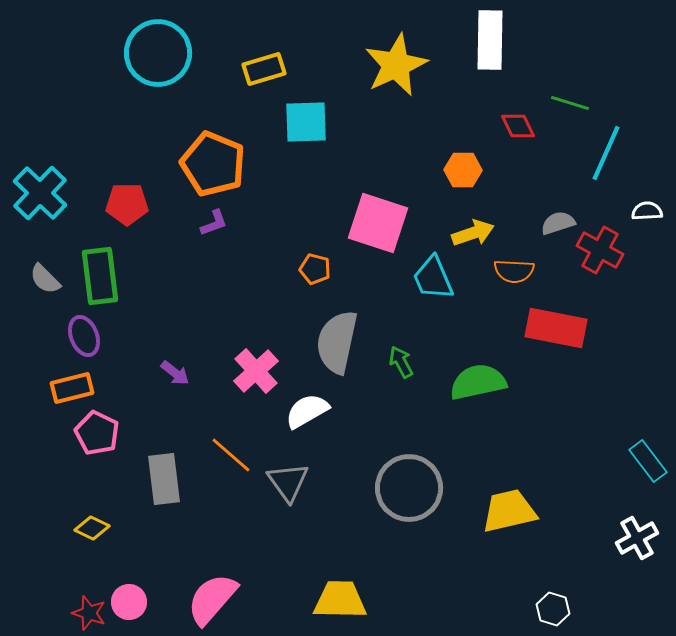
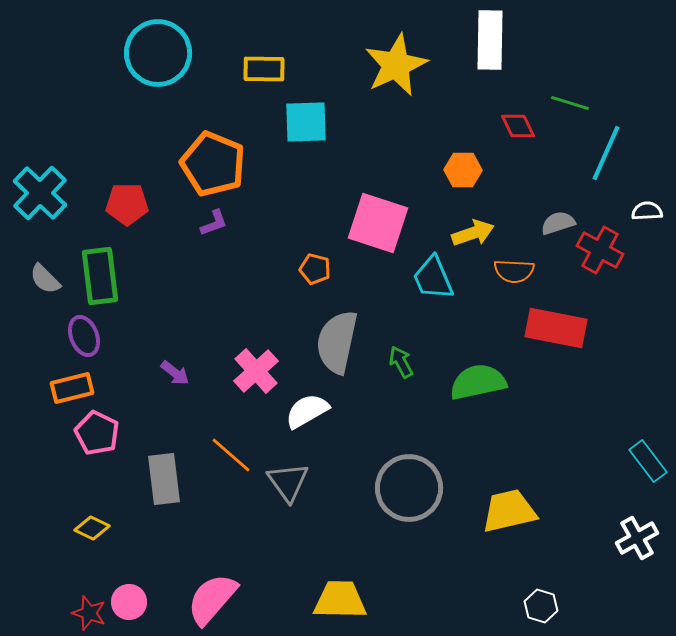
yellow rectangle at (264, 69): rotated 18 degrees clockwise
white hexagon at (553, 609): moved 12 px left, 3 px up
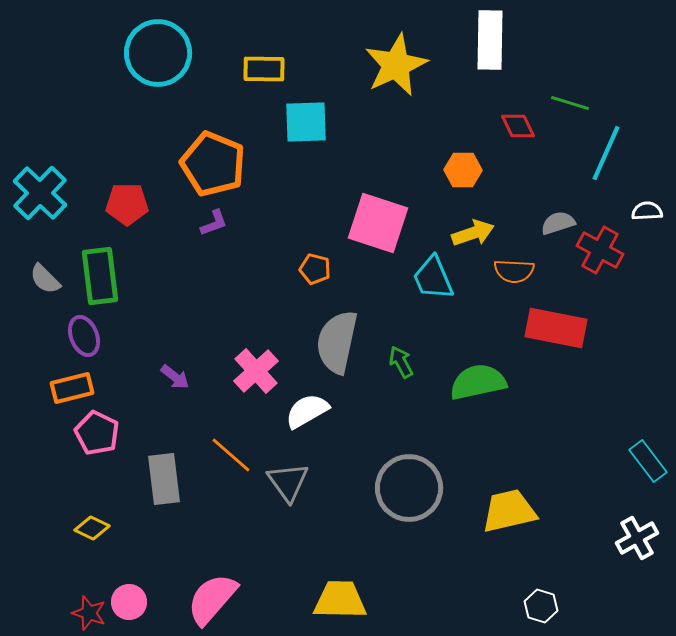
purple arrow at (175, 373): moved 4 px down
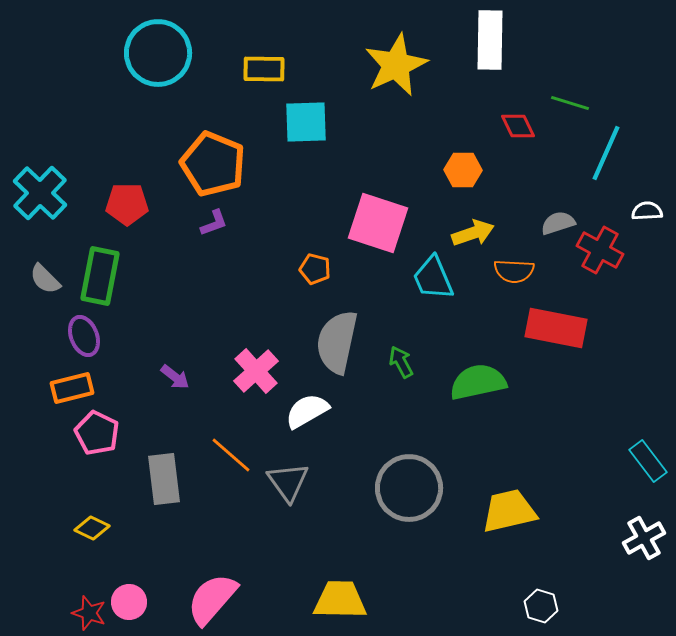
green rectangle at (100, 276): rotated 18 degrees clockwise
white cross at (637, 538): moved 7 px right
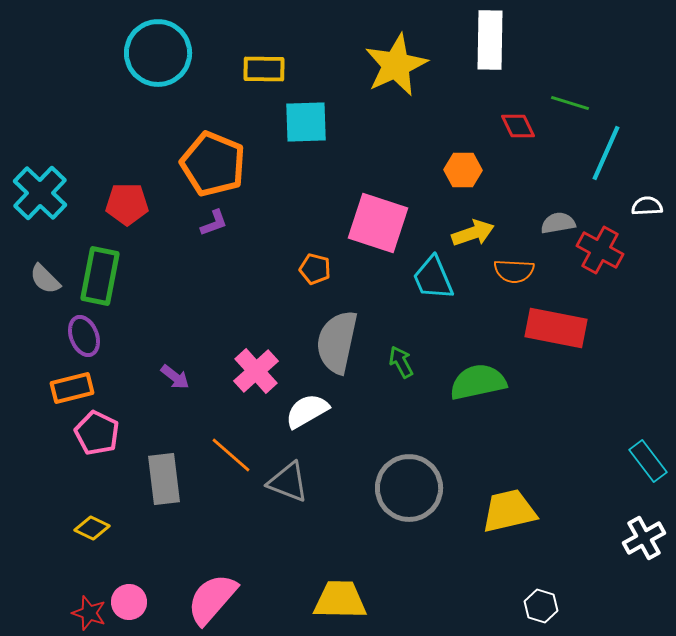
white semicircle at (647, 211): moved 5 px up
gray semicircle at (558, 223): rotated 8 degrees clockwise
gray triangle at (288, 482): rotated 33 degrees counterclockwise
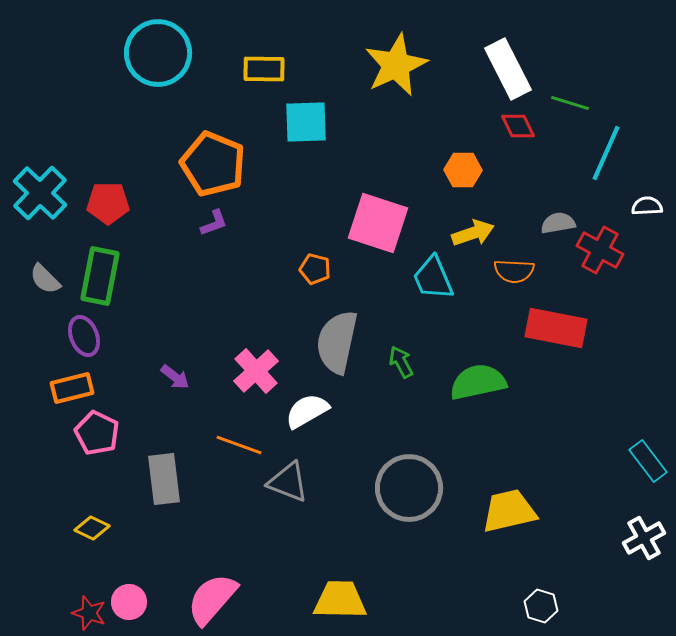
white rectangle at (490, 40): moved 18 px right, 29 px down; rotated 28 degrees counterclockwise
red pentagon at (127, 204): moved 19 px left, 1 px up
orange line at (231, 455): moved 8 px right, 10 px up; rotated 21 degrees counterclockwise
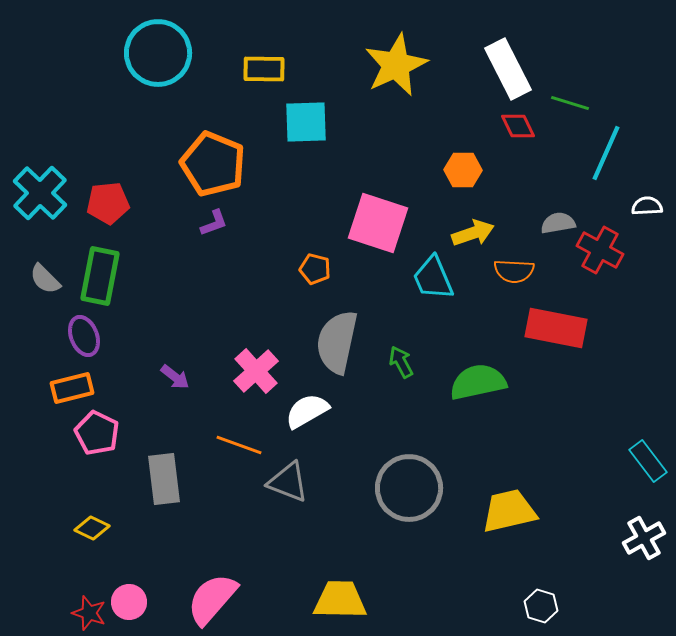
red pentagon at (108, 203): rotated 6 degrees counterclockwise
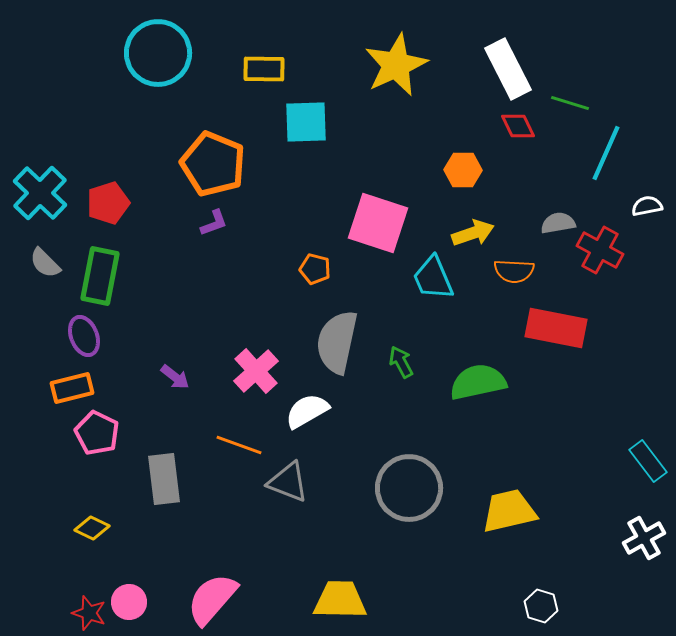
red pentagon at (108, 203): rotated 12 degrees counterclockwise
white semicircle at (647, 206): rotated 8 degrees counterclockwise
gray semicircle at (45, 279): moved 16 px up
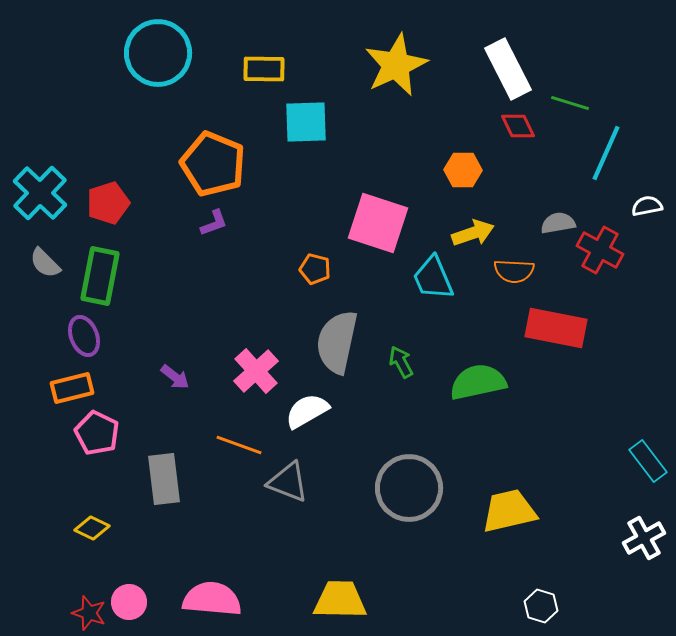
pink semicircle at (212, 599): rotated 54 degrees clockwise
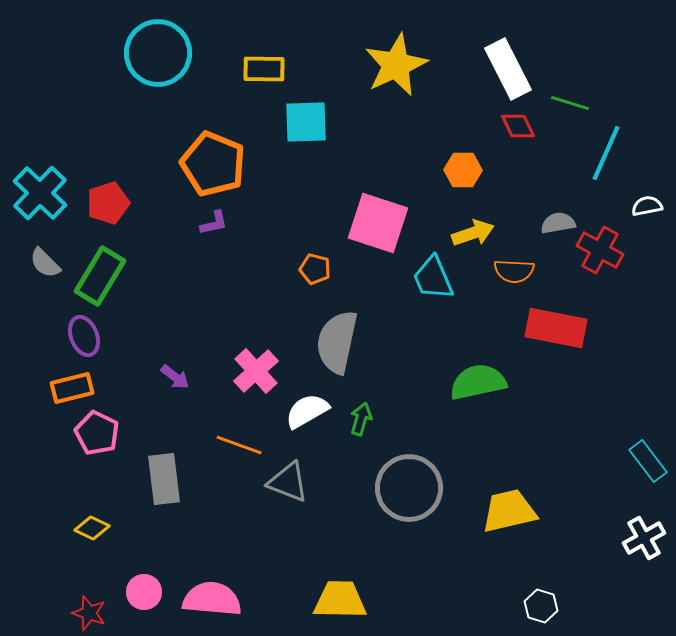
purple L-shape at (214, 223): rotated 8 degrees clockwise
green rectangle at (100, 276): rotated 20 degrees clockwise
green arrow at (401, 362): moved 40 px left, 57 px down; rotated 44 degrees clockwise
pink circle at (129, 602): moved 15 px right, 10 px up
